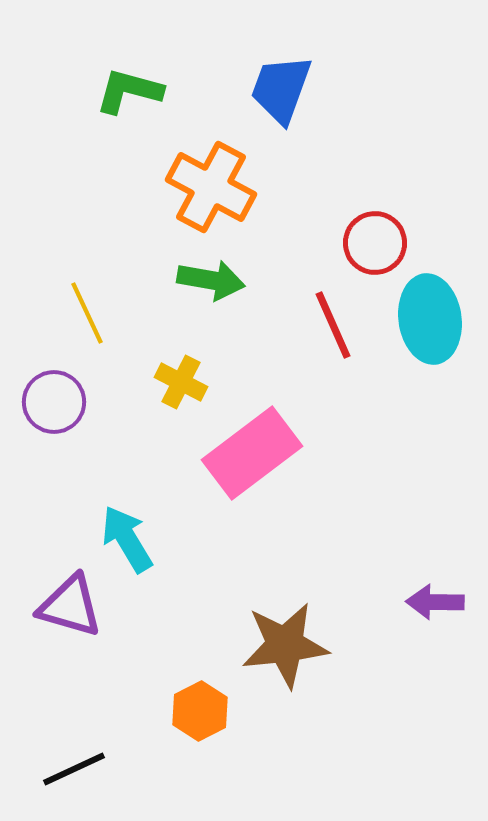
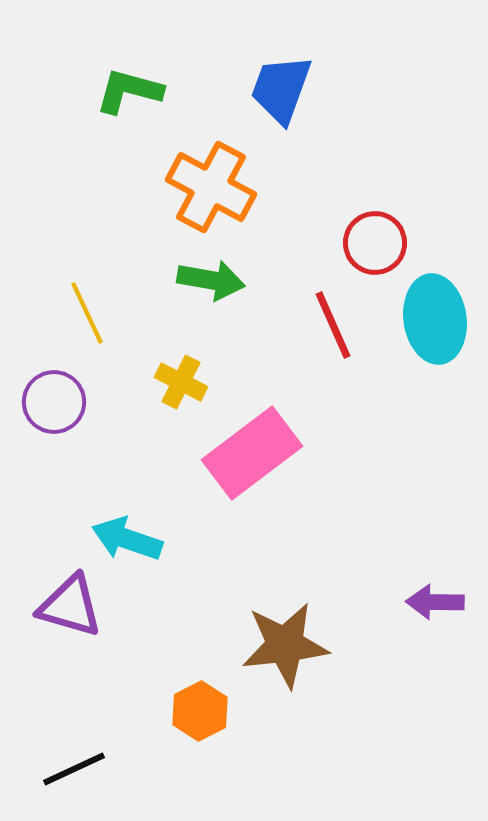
cyan ellipse: moved 5 px right
cyan arrow: rotated 40 degrees counterclockwise
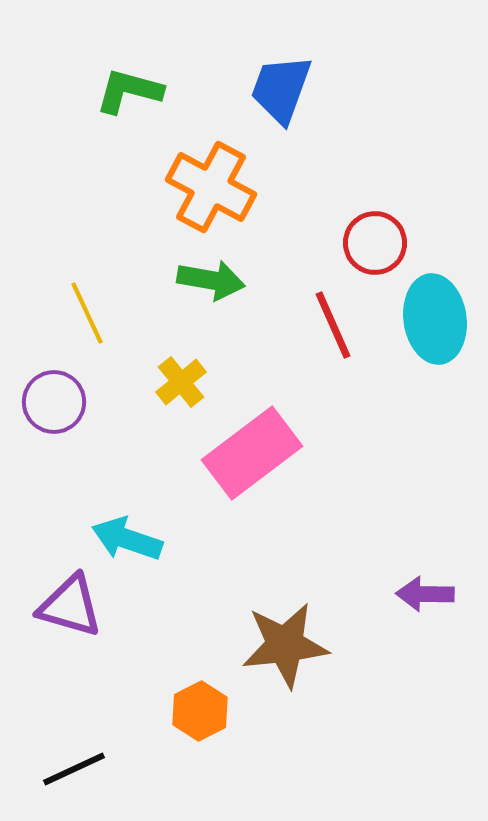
yellow cross: rotated 24 degrees clockwise
purple arrow: moved 10 px left, 8 px up
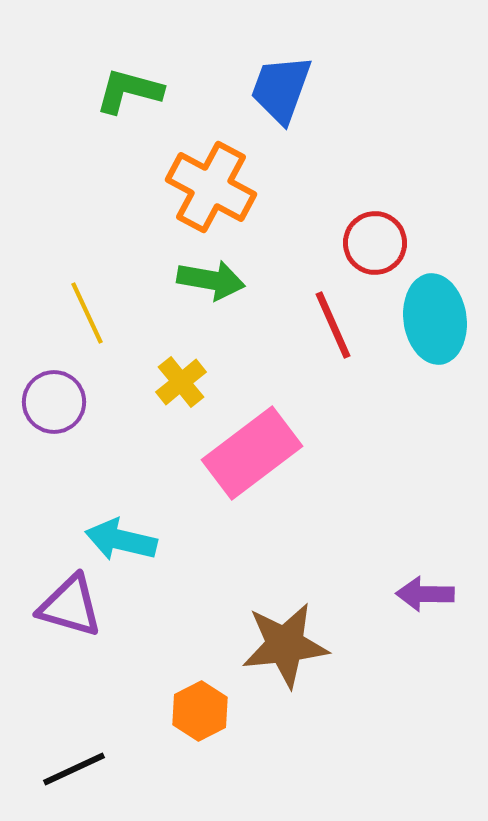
cyan arrow: moved 6 px left, 1 px down; rotated 6 degrees counterclockwise
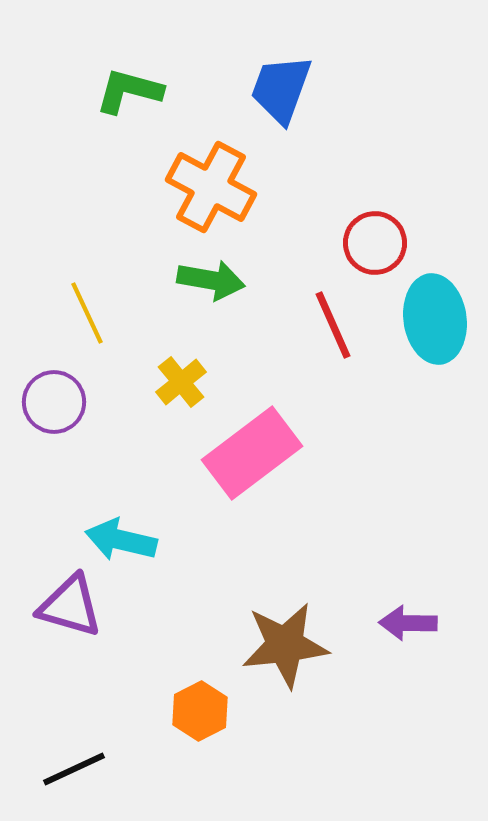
purple arrow: moved 17 px left, 29 px down
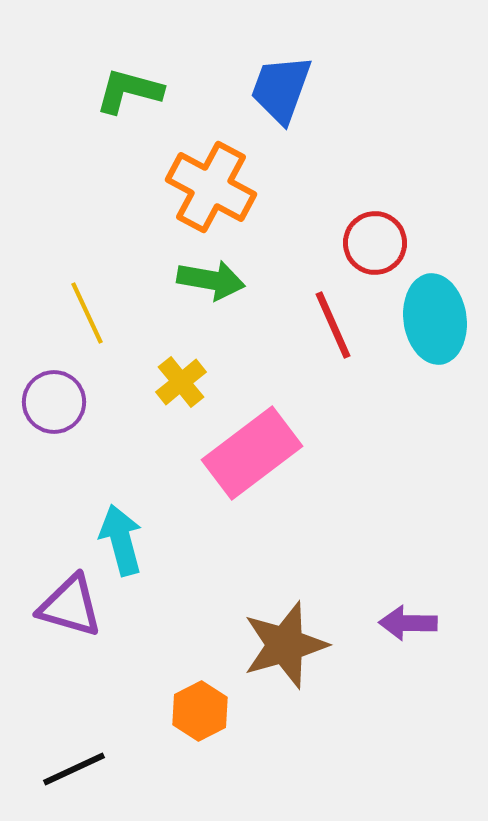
cyan arrow: rotated 62 degrees clockwise
brown star: rotated 10 degrees counterclockwise
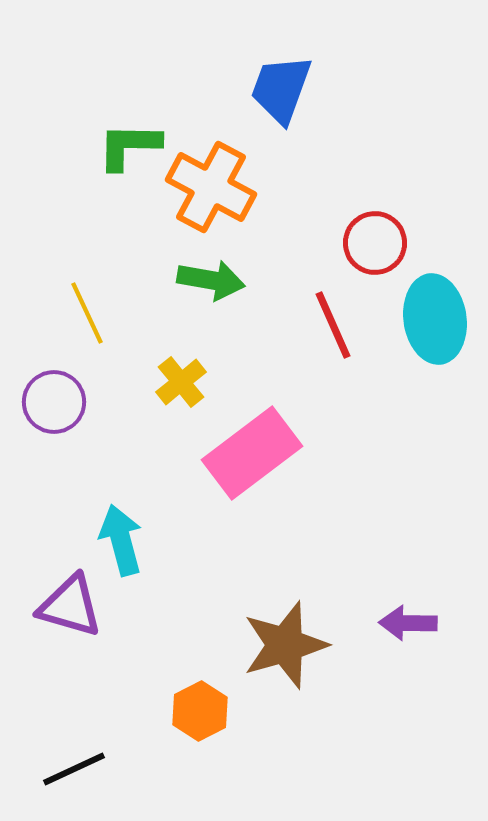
green L-shape: moved 55 px down; rotated 14 degrees counterclockwise
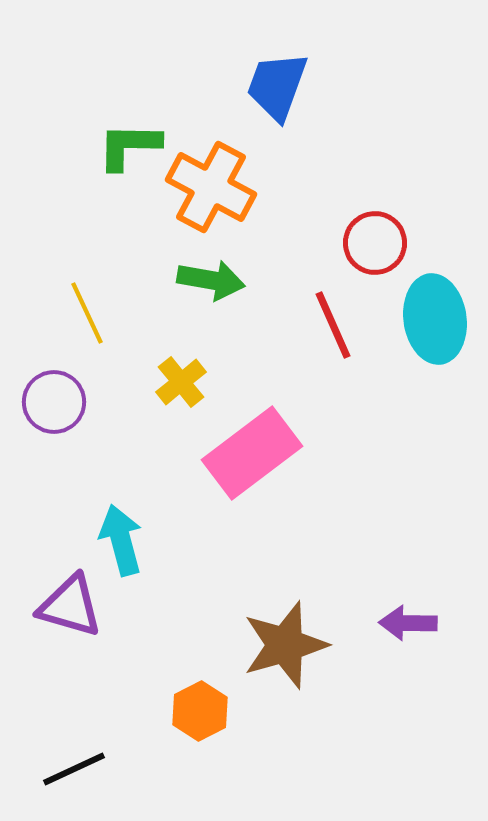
blue trapezoid: moved 4 px left, 3 px up
